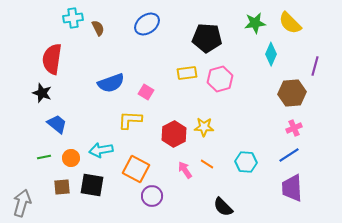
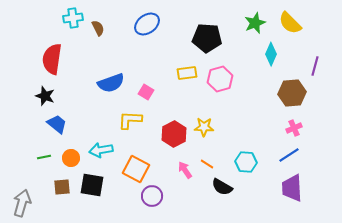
green star: rotated 15 degrees counterclockwise
black star: moved 3 px right, 3 px down
black semicircle: moved 1 px left, 20 px up; rotated 15 degrees counterclockwise
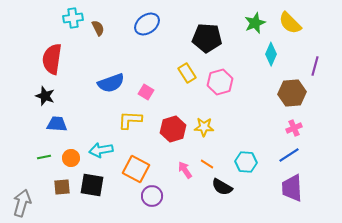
yellow rectangle: rotated 66 degrees clockwise
pink hexagon: moved 3 px down
blue trapezoid: rotated 35 degrees counterclockwise
red hexagon: moved 1 px left, 5 px up; rotated 10 degrees clockwise
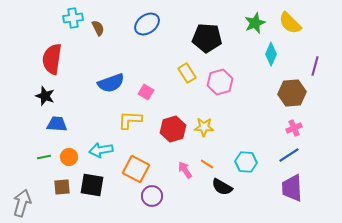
orange circle: moved 2 px left, 1 px up
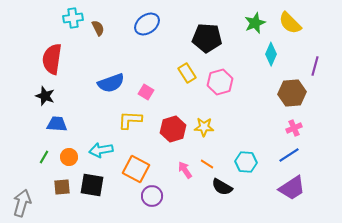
green line: rotated 48 degrees counterclockwise
purple trapezoid: rotated 120 degrees counterclockwise
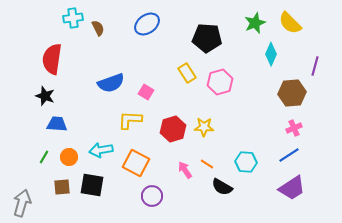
orange square: moved 6 px up
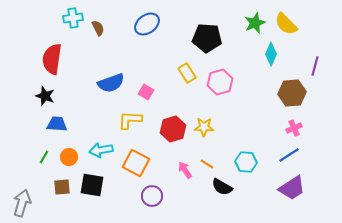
yellow semicircle: moved 4 px left, 1 px down
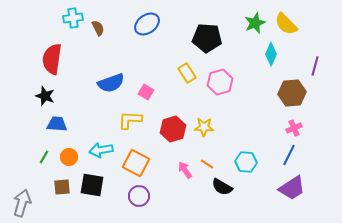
blue line: rotated 30 degrees counterclockwise
purple circle: moved 13 px left
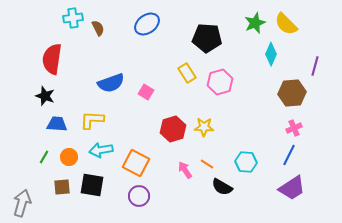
yellow L-shape: moved 38 px left
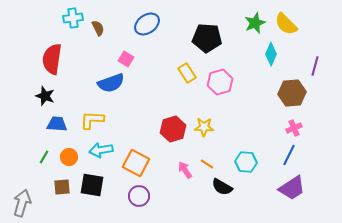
pink square: moved 20 px left, 33 px up
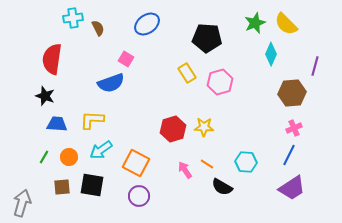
cyan arrow: rotated 25 degrees counterclockwise
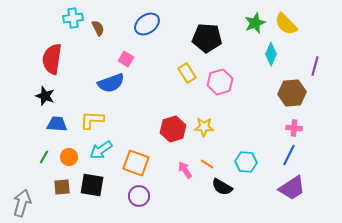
pink cross: rotated 28 degrees clockwise
orange square: rotated 8 degrees counterclockwise
